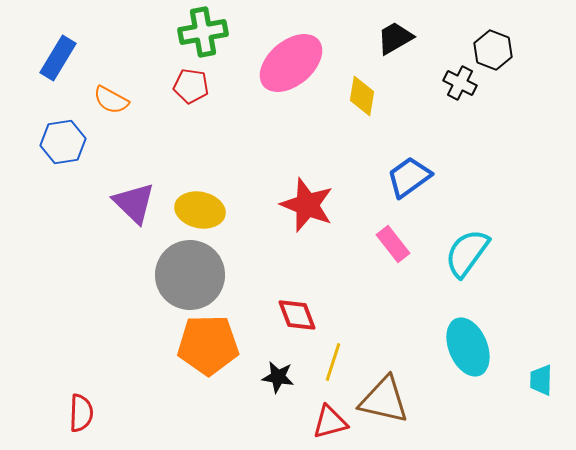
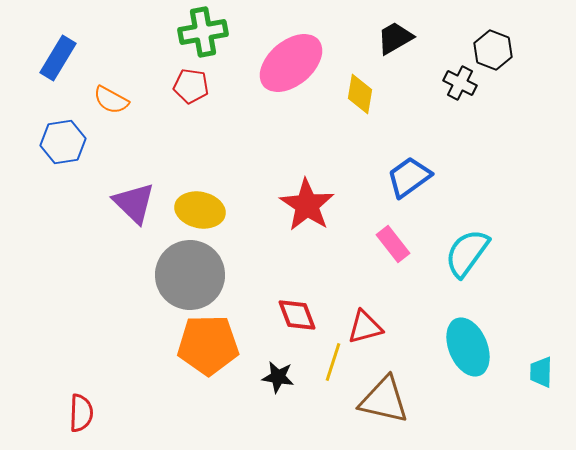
yellow diamond: moved 2 px left, 2 px up
red star: rotated 12 degrees clockwise
cyan trapezoid: moved 8 px up
red triangle: moved 35 px right, 95 px up
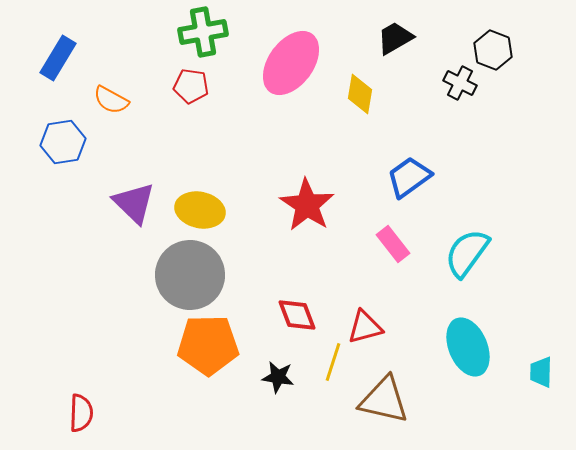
pink ellipse: rotated 14 degrees counterclockwise
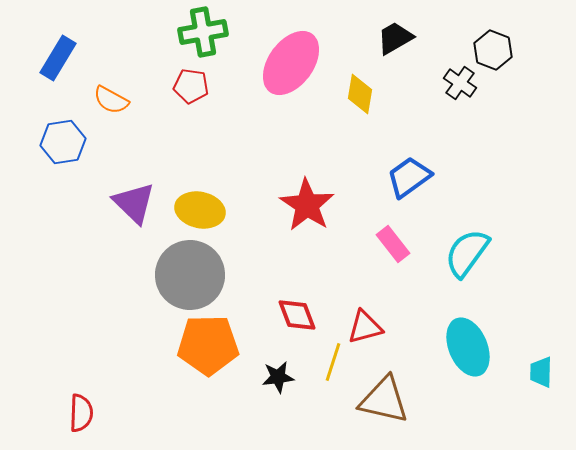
black cross: rotated 8 degrees clockwise
black star: rotated 16 degrees counterclockwise
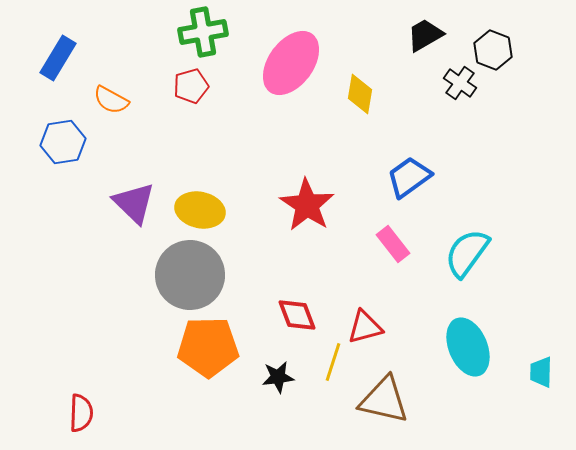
black trapezoid: moved 30 px right, 3 px up
red pentagon: rotated 24 degrees counterclockwise
orange pentagon: moved 2 px down
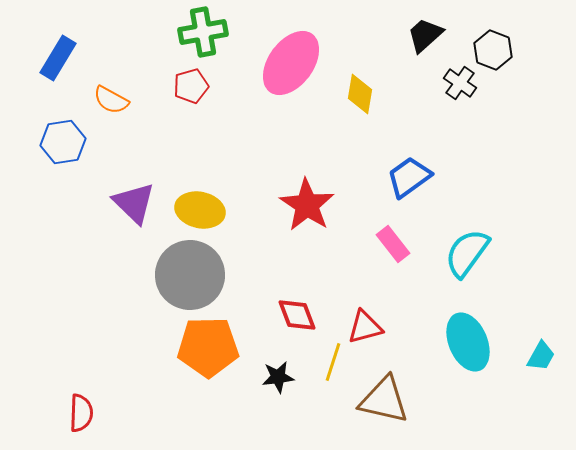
black trapezoid: rotated 12 degrees counterclockwise
cyan ellipse: moved 5 px up
cyan trapezoid: moved 16 px up; rotated 152 degrees counterclockwise
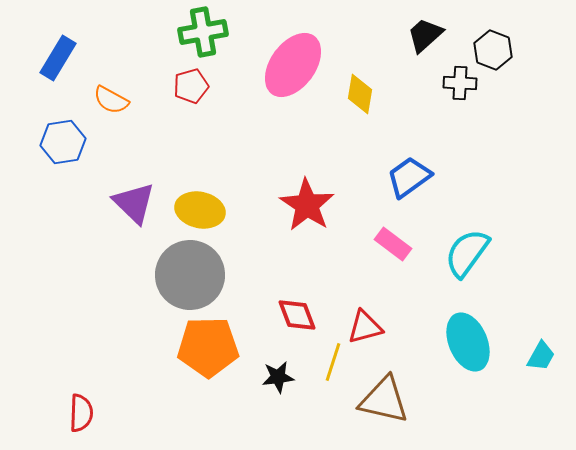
pink ellipse: moved 2 px right, 2 px down
black cross: rotated 32 degrees counterclockwise
pink rectangle: rotated 15 degrees counterclockwise
